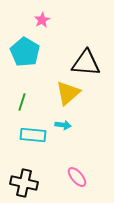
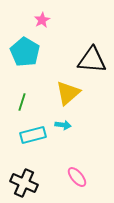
black triangle: moved 6 px right, 3 px up
cyan rectangle: rotated 20 degrees counterclockwise
black cross: rotated 12 degrees clockwise
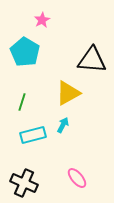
yellow triangle: rotated 12 degrees clockwise
cyan arrow: rotated 70 degrees counterclockwise
pink ellipse: moved 1 px down
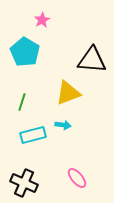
yellow triangle: rotated 8 degrees clockwise
cyan arrow: rotated 70 degrees clockwise
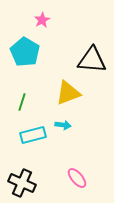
black cross: moved 2 px left
